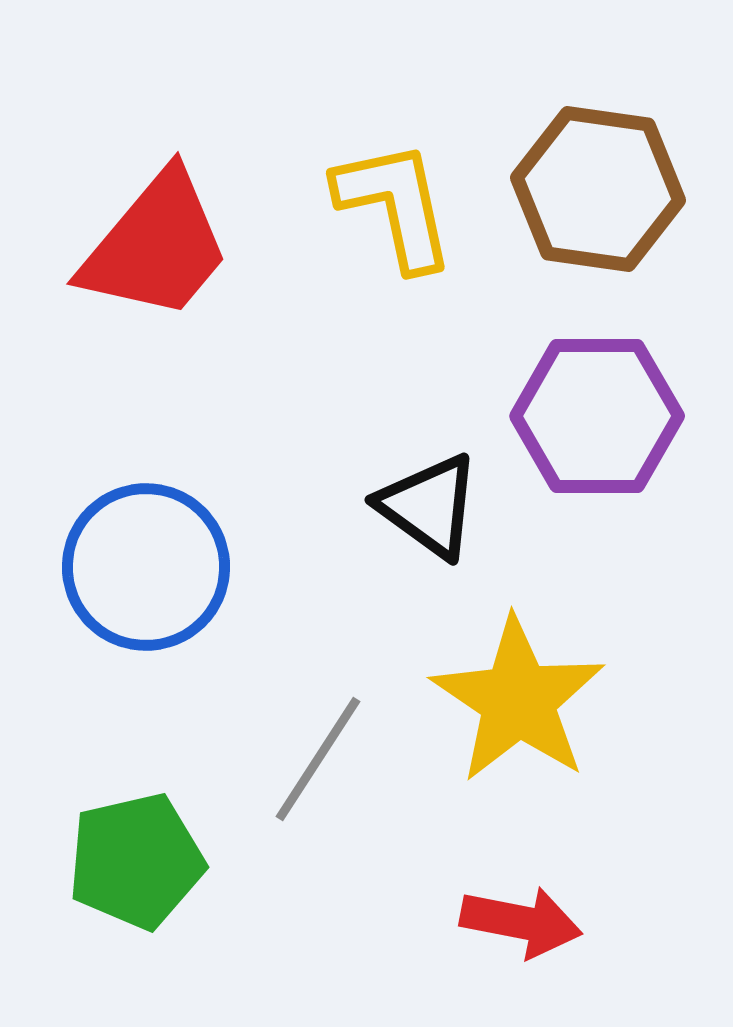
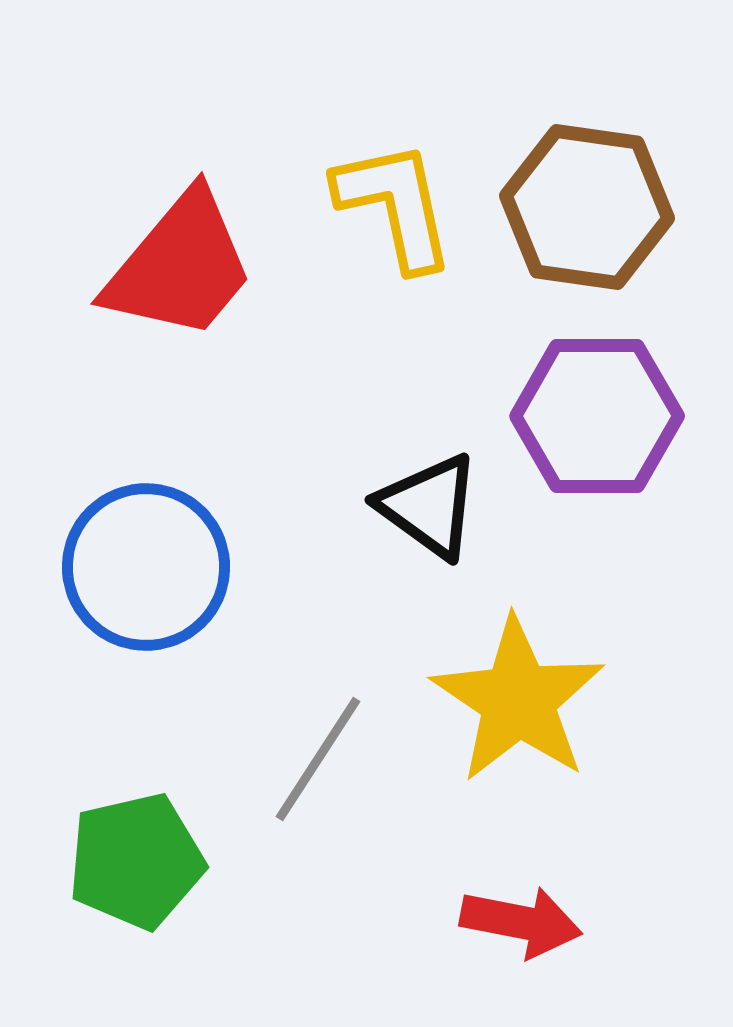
brown hexagon: moved 11 px left, 18 px down
red trapezoid: moved 24 px right, 20 px down
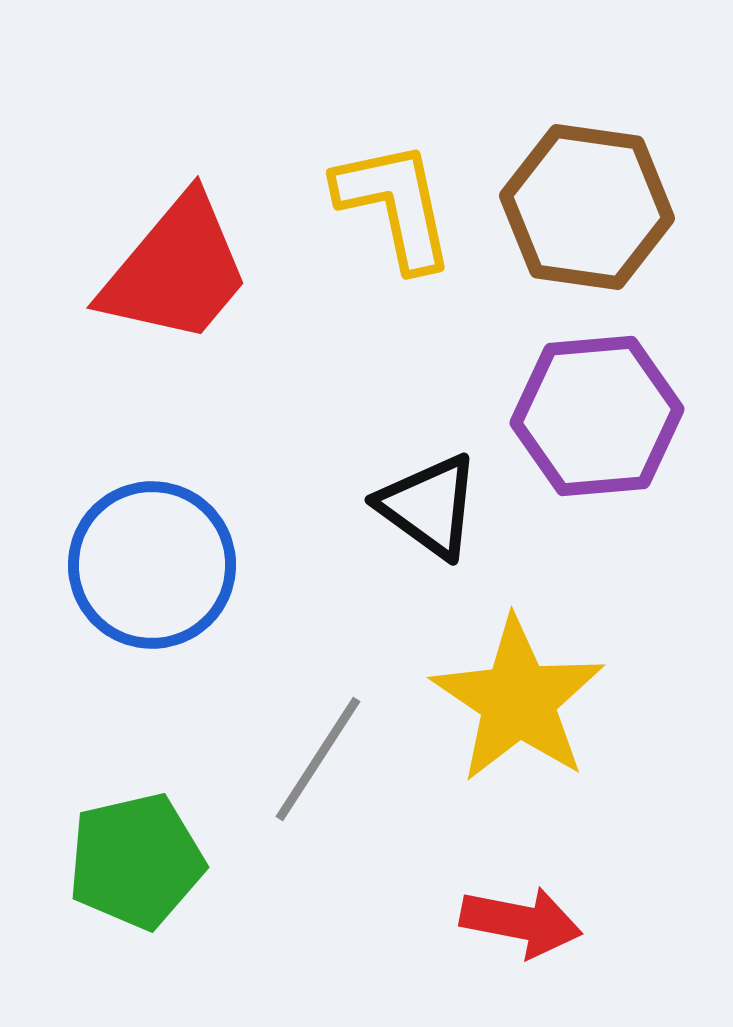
red trapezoid: moved 4 px left, 4 px down
purple hexagon: rotated 5 degrees counterclockwise
blue circle: moved 6 px right, 2 px up
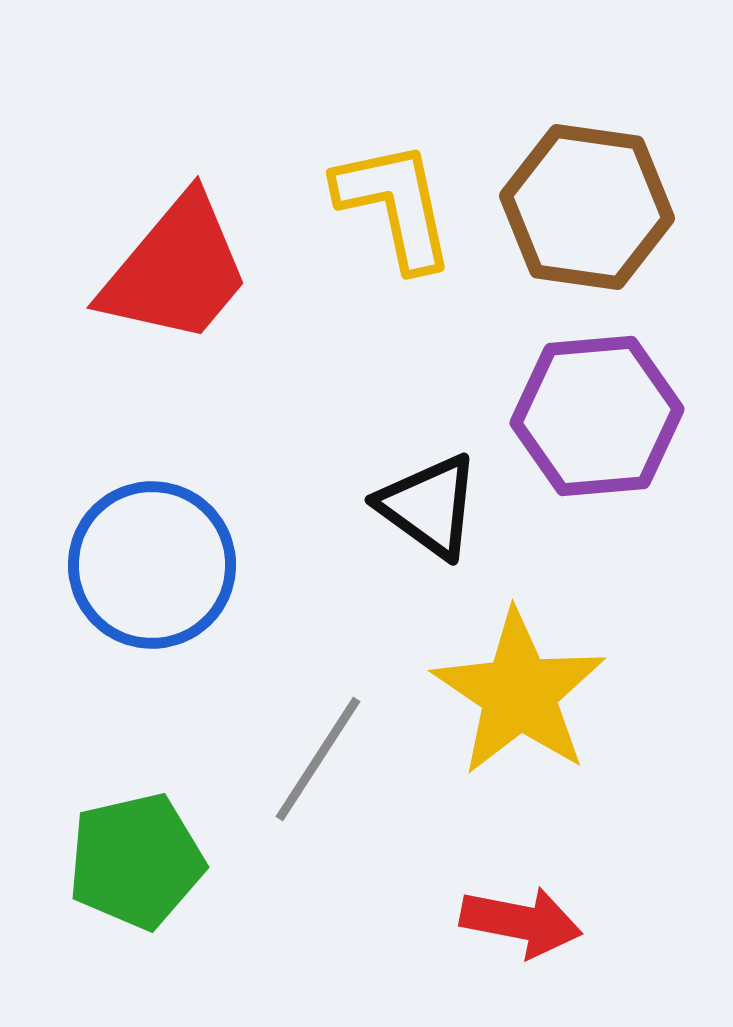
yellow star: moved 1 px right, 7 px up
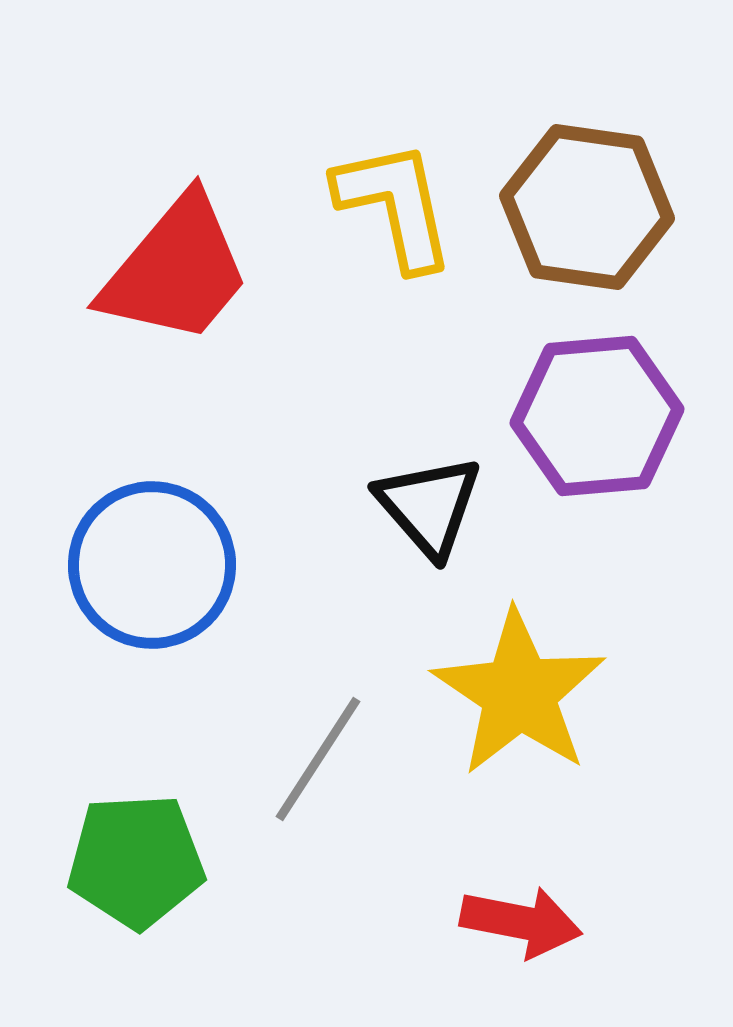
black triangle: rotated 13 degrees clockwise
green pentagon: rotated 10 degrees clockwise
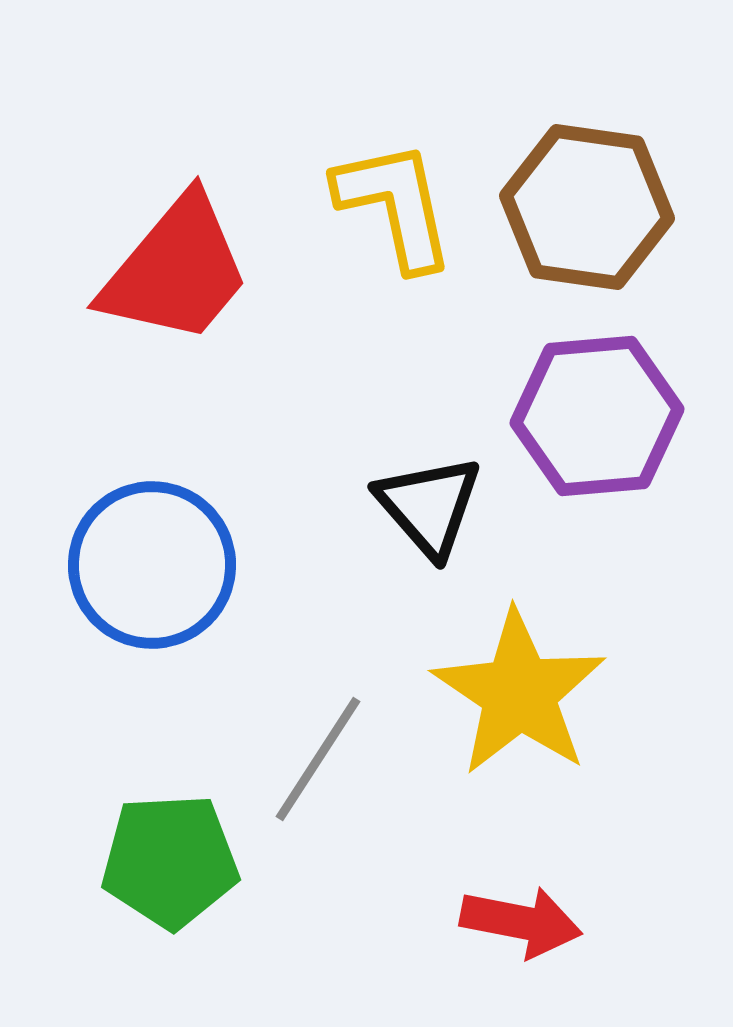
green pentagon: moved 34 px right
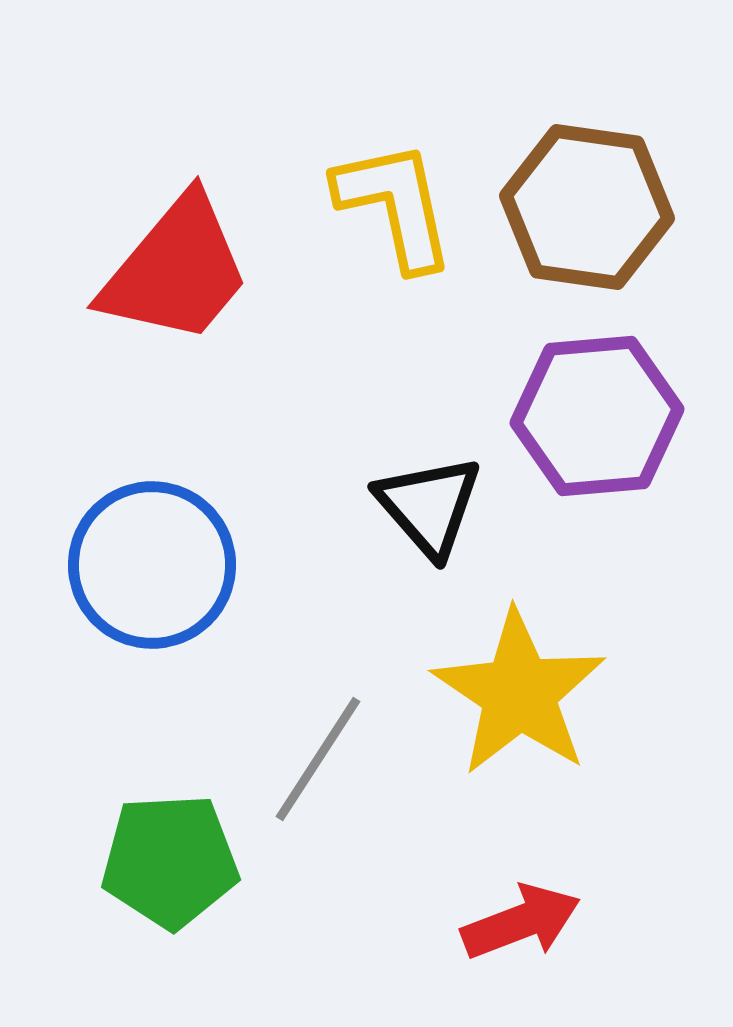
red arrow: rotated 32 degrees counterclockwise
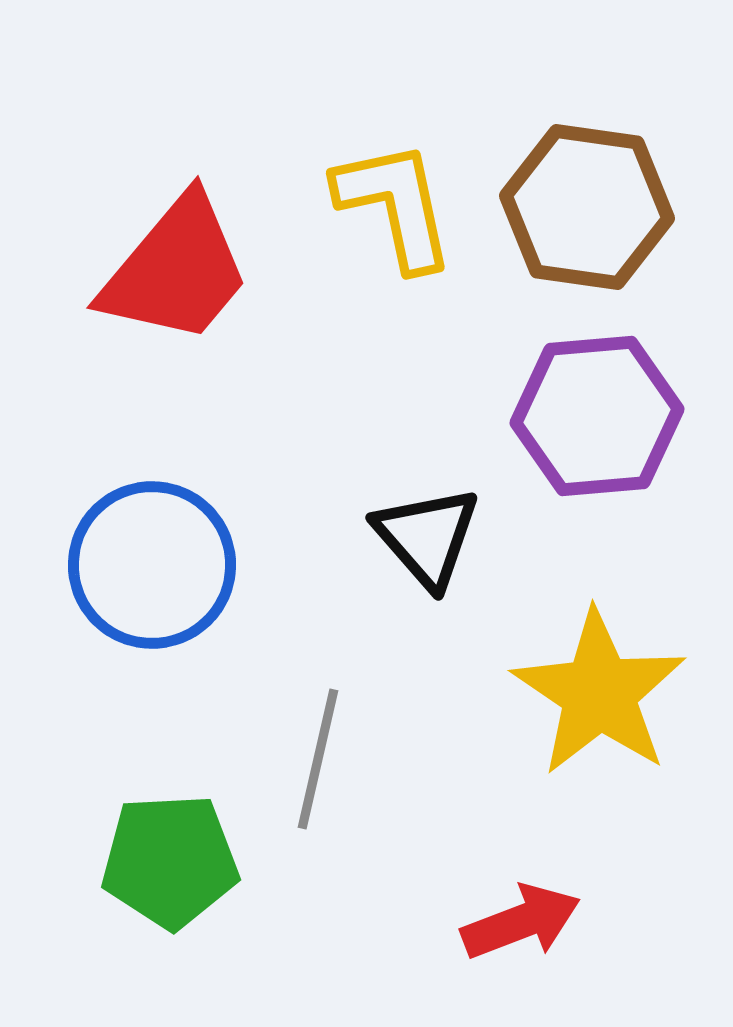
black triangle: moved 2 px left, 31 px down
yellow star: moved 80 px right
gray line: rotated 20 degrees counterclockwise
